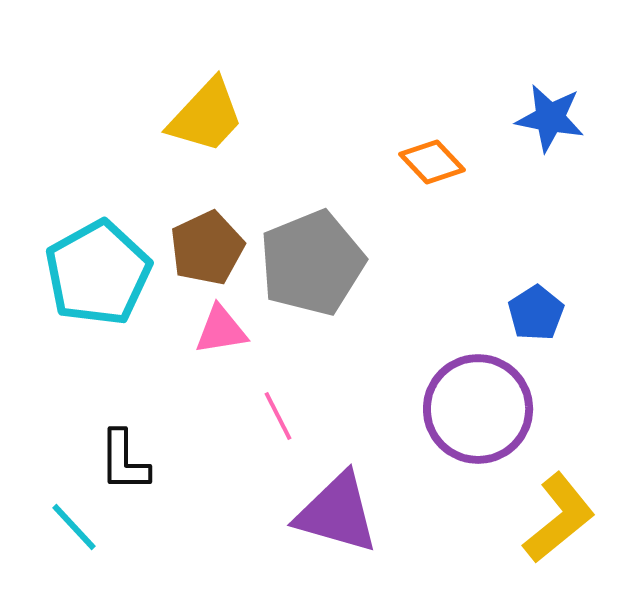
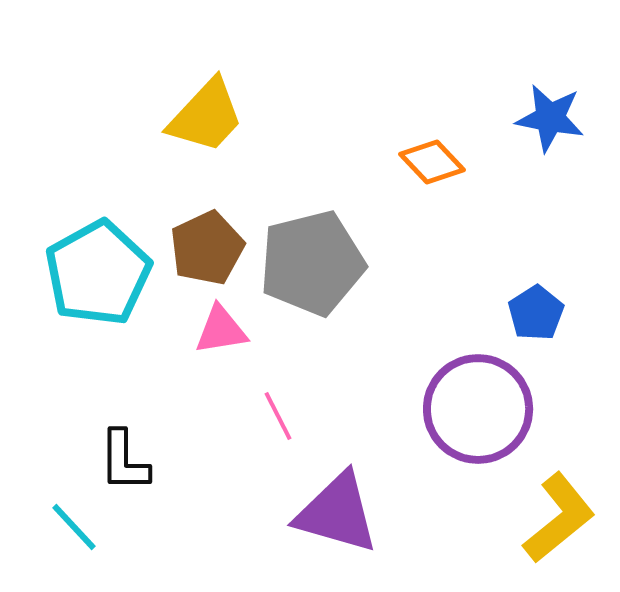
gray pentagon: rotated 8 degrees clockwise
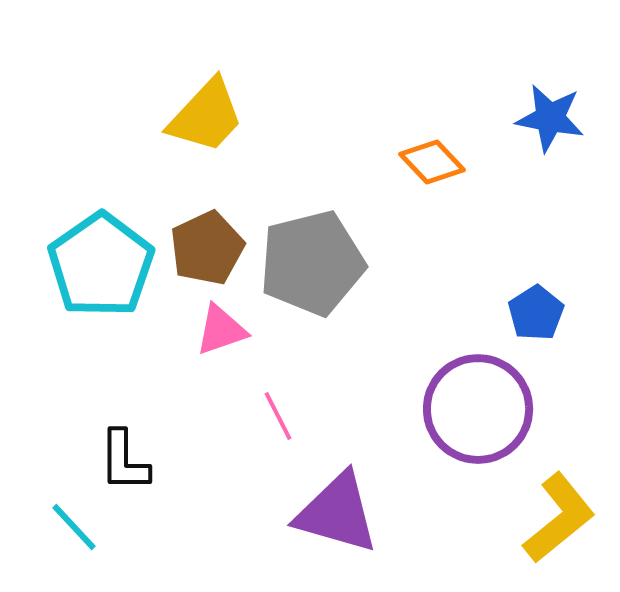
cyan pentagon: moved 3 px right, 8 px up; rotated 6 degrees counterclockwise
pink triangle: rotated 10 degrees counterclockwise
